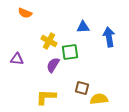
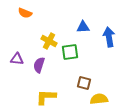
purple semicircle: moved 14 px left; rotated 14 degrees counterclockwise
brown square: moved 2 px right, 5 px up
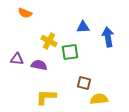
blue arrow: moved 1 px left
purple semicircle: rotated 84 degrees clockwise
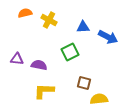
orange semicircle: rotated 144 degrees clockwise
blue arrow: rotated 126 degrees clockwise
yellow cross: moved 21 px up
green square: rotated 18 degrees counterclockwise
yellow L-shape: moved 2 px left, 6 px up
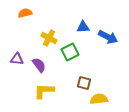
yellow cross: moved 18 px down
purple semicircle: rotated 42 degrees clockwise
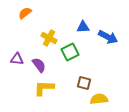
orange semicircle: rotated 24 degrees counterclockwise
yellow L-shape: moved 3 px up
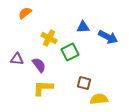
yellow L-shape: moved 1 px left
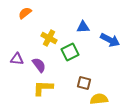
blue arrow: moved 2 px right, 3 px down
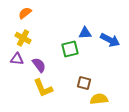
blue triangle: moved 2 px right, 6 px down
yellow cross: moved 26 px left
green square: moved 3 px up; rotated 12 degrees clockwise
yellow L-shape: rotated 115 degrees counterclockwise
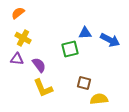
orange semicircle: moved 7 px left
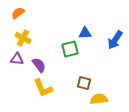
blue arrow: moved 5 px right; rotated 96 degrees clockwise
